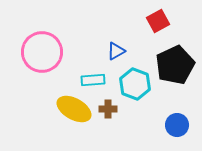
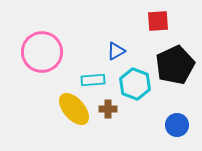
red square: rotated 25 degrees clockwise
yellow ellipse: rotated 20 degrees clockwise
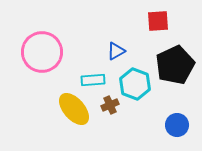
brown cross: moved 2 px right, 4 px up; rotated 24 degrees counterclockwise
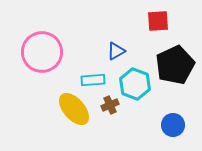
blue circle: moved 4 px left
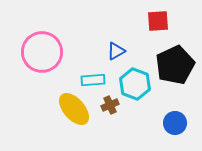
blue circle: moved 2 px right, 2 px up
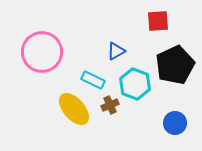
cyan rectangle: rotated 30 degrees clockwise
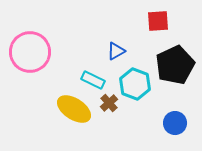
pink circle: moved 12 px left
brown cross: moved 1 px left, 2 px up; rotated 18 degrees counterclockwise
yellow ellipse: rotated 16 degrees counterclockwise
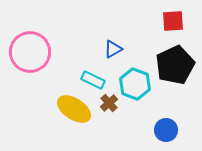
red square: moved 15 px right
blue triangle: moved 3 px left, 2 px up
blue circle: moved 9 px left, 7 px down
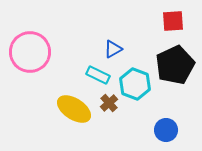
cyan rectangle: moved 5 px right, 5 px up
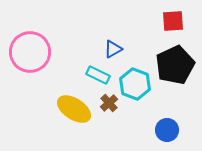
blue circle: moved 1 px right
